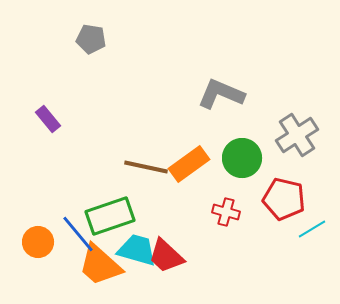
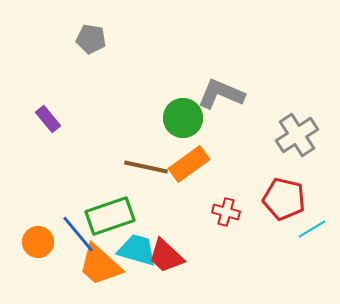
green circle: moved 59 px left, 40 px up
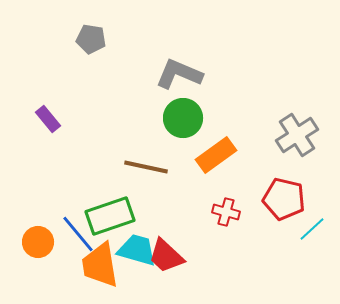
gray L-shape: moved 42 px left, 20 px up
orange rectangle: moved 27 px right, 9 px up
cyan line: rotated 12 degrees counterclockwise
orange trapezoid: rotated 39 degrees clockwise
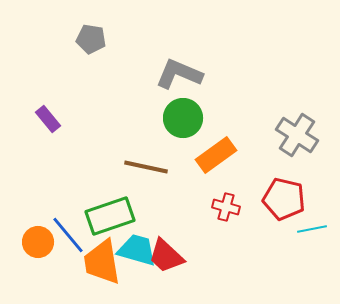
gray cross: rotated 24 degrees counterclockwise
red cross: moved 5 px up
cyan line: rotated 32 degrees clockwise
blue line: moved 10 px left, 1 px down
orange trapezoid: moved 2 px right, 3 px up
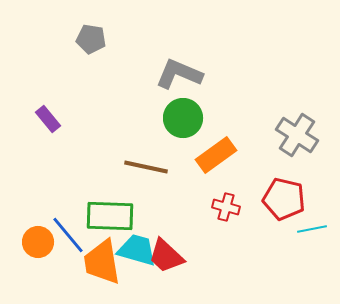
green rectangle: rotated 21 degrees clockwise
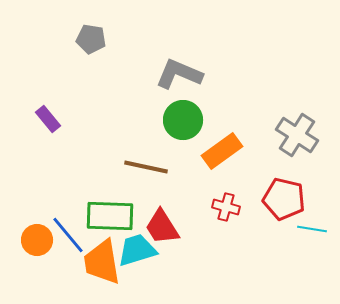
green circle: moved 2 px down
orange rectangle: moved 6 px right, 4 px up
cyan line: rotated 20 degrees clockwise
orange circle: moved 1 px left, 2 px up
cyan trapezoid: rotated 33 degrees counterclockwise
red trapezoid: moved 4 px left, 29 px up; rotated 15 degrees clockwise
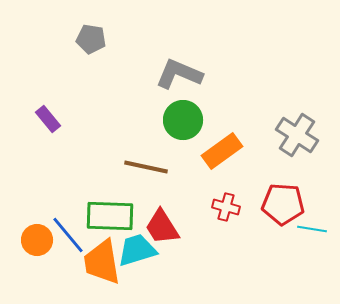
red pentagon: moved 1 px left, 5 px down; rotated 9 degrees counterclockwise
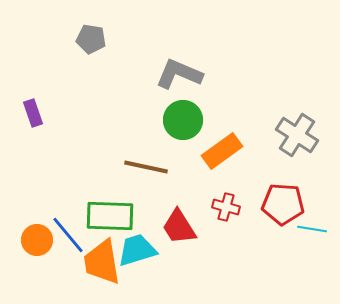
purple rectangle: moved 15 px left, 6 px up; rotated 20 degrees clockwise
red trapezoid: moved 17 px right
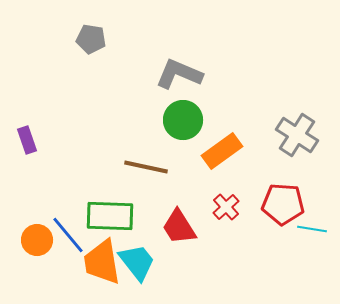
purple rectangle: moved 6 px left, 27 px down
red cross: rotated 32 degrees clockwise
cyan trapezoid: moved 12 px down; rotated 69 degrees clockwise
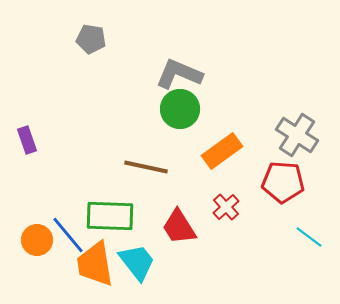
green circle: moved 3 px left, 11 px up
red pentagon: moved 22 px up
cyan line: moved 3 px left, 8 px down; rotated 28 degrees clockwise
orange trapezoid: moved 7 px left, 2 px down
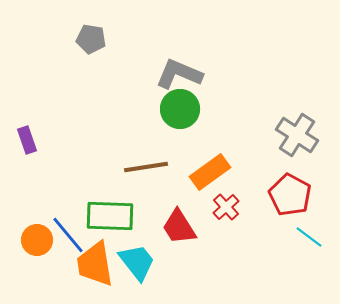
orange rectangle: moved 12 px left, 21 px down
brown line: rotated 21 degrees counterclockwise
red pentagon: moved 7 px right, 13 px down; rotated 24 degrees clockwise
